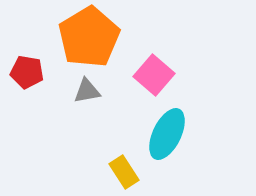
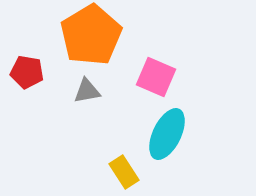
orange pentagon: moved 2 px right, 2 px up
pink square: moved 2 px right, 2 px down; rotated 18 degrees counterclockwise
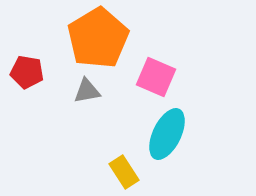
orange pentagon: moved 7 px right, 3 px down
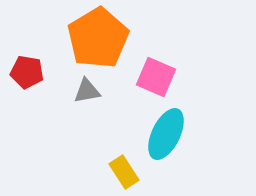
cyan ellipse: moved 1 px left
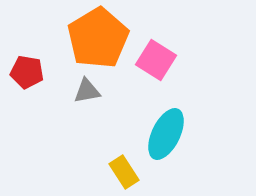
pink square: moved 17 px up; rotated 9 degrees clockwise
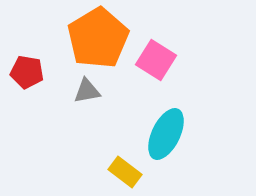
yellow rectangle: moved 1 px right; rotated 20 degrees counterclockwise
